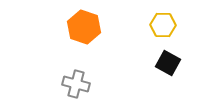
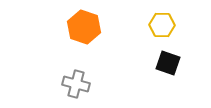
yellow hexagon: moved 1 px left
black square: rotated 10 degrees counterclockwise
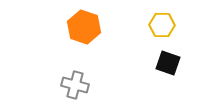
gray cross: moved 1 px left, 1 px down
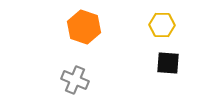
black square: rotated 15 degrees counterclockwise
gray cross: moved 5 px up; rotated 8 degrees clockwise
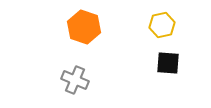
yellow hexagon: rotated 15 degrees counterclockwise
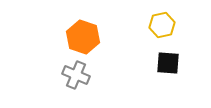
orange hexagon: moved 1 px left, 10 px down
gray cross: moved 1 px right, 5 px up
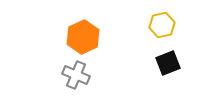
orange hexagon: rotated 16 degrees clockwise
black square: rotated 25 degrees counterclockwise
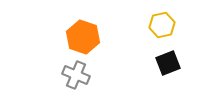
orange hexagon: rotated 16 degrees counterclockwise
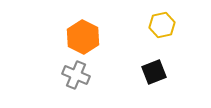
orange hexagon: rotated 8 degrees clockwise
black square: moved 14 px left, 9 px down
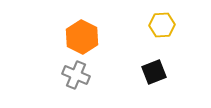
yellow hexagon: rotated 10 degrees clockwise
orange hexagon: moved 1 px left
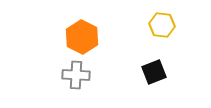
yellow hexagon: rotated 10 degrees clockwise
gray cross: rotated 20 degrees counterclockwise
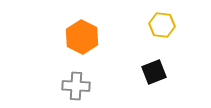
gray cross: moved 11 px down
